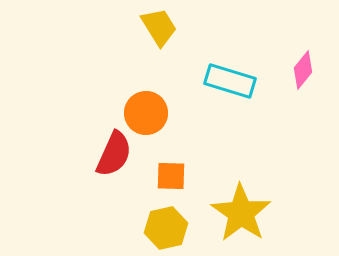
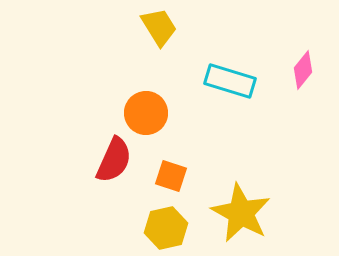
red semicircle: moved 6 px down
orange square: rotated 16 degrees clockwise
yellow star: rotated 6 degrees counterclockwise
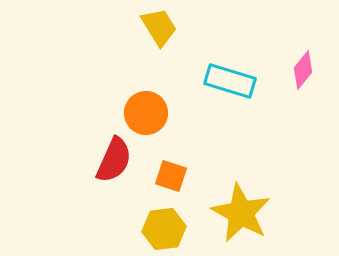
yellow hexagon: moved 2 px left, 1 px down; rotated 6 degrees clockwise
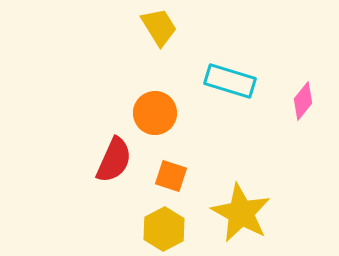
pink diamond: moved 31 px down
orange circle: moved 9 px right
yellow hexagon: rotated 21 degrees counterclockwise
